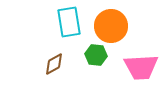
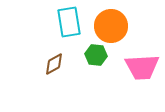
pink trapezoid: moved 1 px right
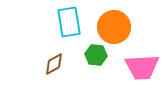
orange circle: moved 3 px right, 1 px down
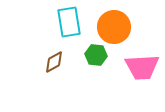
brown diamond: moved 2 px up
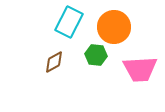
cyan rectangle: rotated 36 degrees clockwise
pink trapezoid: moved 2 px left, 2 px down
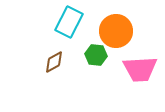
orange circle: moved 2 px right, 4 px down
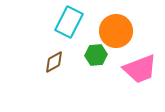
green hexagon: rotated 10 degrees counterclockwise
pink trapezoid: rotated 18 degrees counterclockwise
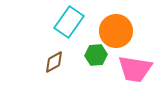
cyan rectangle: rotated 8 degrees clockwise
pink trapezoid: moved 5 px left; rotated 30 degrees clockwise
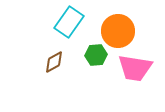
orange circle: moved 2 px right
pink trapezoid: moved 1 px up
